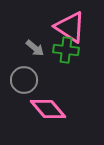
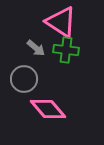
pink triangle: moved 9 px left, 5 px up
gray arrow: moved 1 px right
gray circle: moved 1 px up
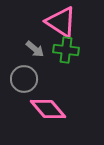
gray arrow: moved 1 px left, 1 px down
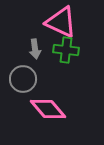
pink triangle: rotated 8 degrees counterclockwise
gray arrow: rotated 42 degrees clockwise
gray circle: moved 1 px left
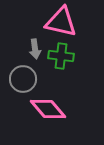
pink triangle: rotated 12 degrees counterclockwise
green cross: moved 5 px left, 6 px down
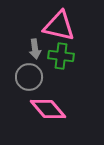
pink triangle: moved 2 px left, 4 px down
gray circle: moved 6 px right, 2 px up
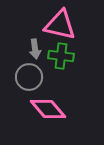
pink triangle: moved 1 px right, 1 px up
